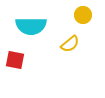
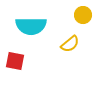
red square: moved 1 px down
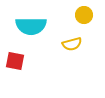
yellow circle: moved 1 px right
yellow semicircle: moved 2 px right; rotated 24 degrees clockwise
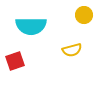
yellow semicircle: moved 6 px down
red square: rotated 30 degrees counterclockwise
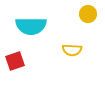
yellow circle: moved 4 px right, 1 px up
yellow semicircle: rotated 18 degrees clockwise
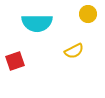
cyan semicircle: moved 6 px right, 3 px up
yellow semicircle: moved 2 px right, 1 px down; rotated 30 degrees counterclockwise
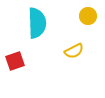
yellow circle: moved 2 px down
cyan semicircle: rotated 92 degrees counterclockwise
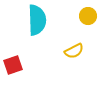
cyan semicircle: moved 3 px up
red square: moved 2 px left, 4 px down
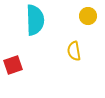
cyan semicircle: moved 2 px left
yellow semicircle: rotated 108 degrees clockwise
